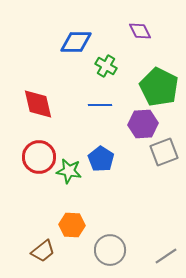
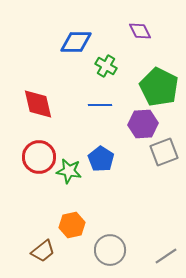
orange hexagon: rotated 15 degrees counterclockwise
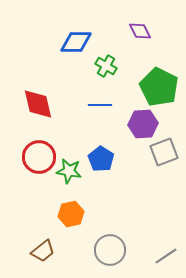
orange hexagon: moved 1 px left, 11 px up
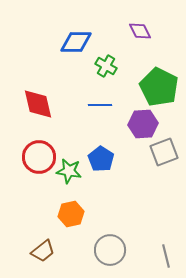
gray line: rotated 70 degrees counterclockwise
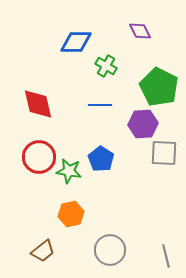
gray square: moved 1 px down; rotated 24 degrees clockwise
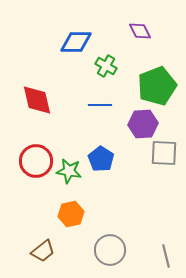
green pentagon: moved 2 px left, 1 px up; rotated 24 degrees clockwise
red diamond: moved 1 px left, 4 px up
red circle: moved 3 px left, 4 px down
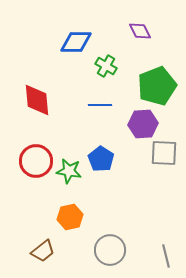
red diamond: rotated 8 degrees clockwise
orange hexagon: moved 1 px left, 3 px down
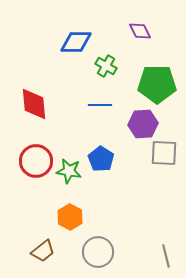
green pentagon: moved 2 px up; rotated 21 degrees clockwise
red diamond: moved 3 px left, 4 px down
orange hexagon: rotated 20 degrees counterclockwise
gray circle: moved 12 px left, 2 px down
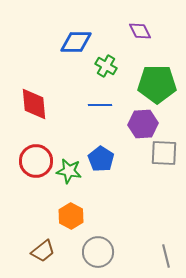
orange hexagon: moved 1 px right, 1 px up
